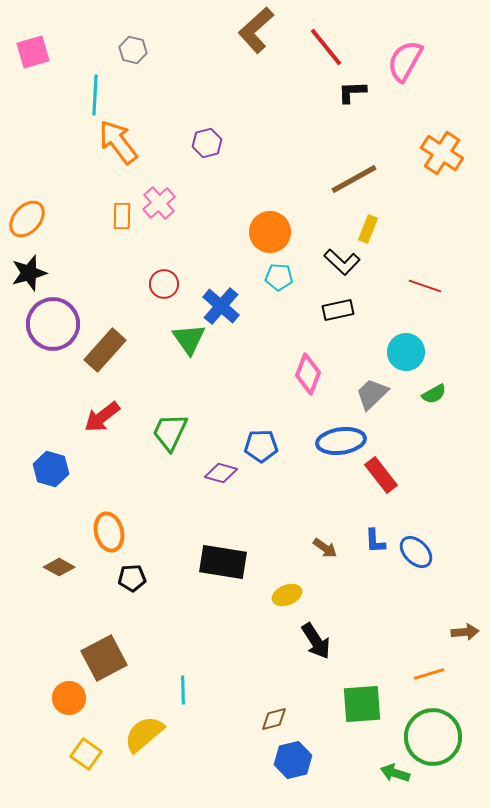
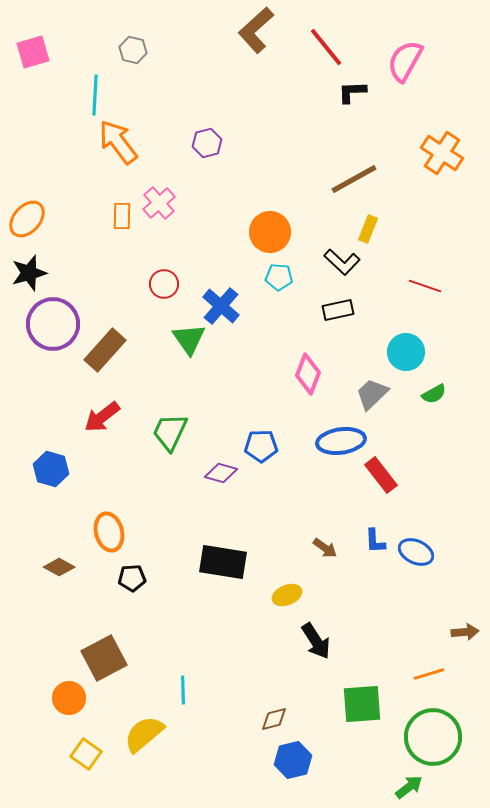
blue ellipse at (416, 552): rotated 20 degrees counterclockwise
green arrow at (395, 773): moved 14 px right, 14 px down; rotated 124 degrees clockwise
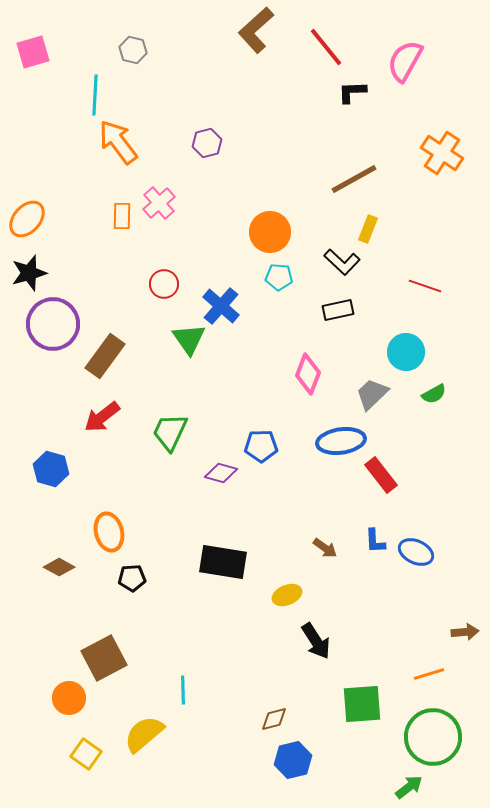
brown rectangle at (105, 350): moved 6 px down; rotated 6 degrees counterclockwise
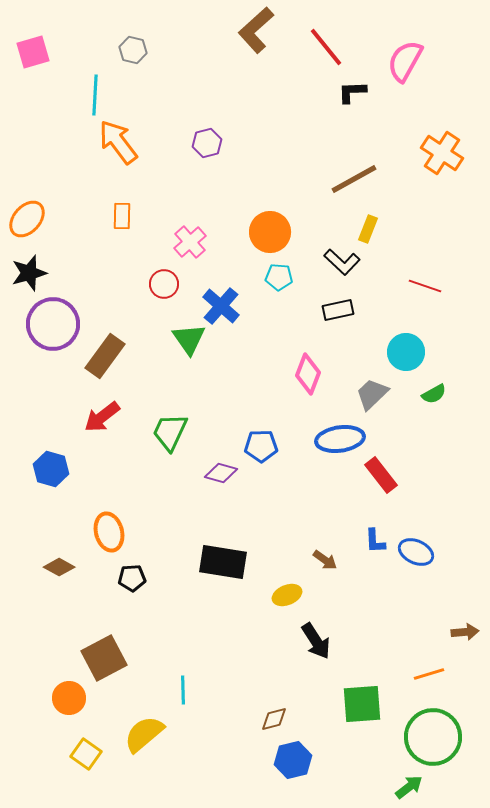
pink cross at (159, 203): moved 31 px right, 39 px down
blue ellipse at (341, 441): moved 1 px left, 2 px up
brown arrow at (325, 548): moved 12 px down
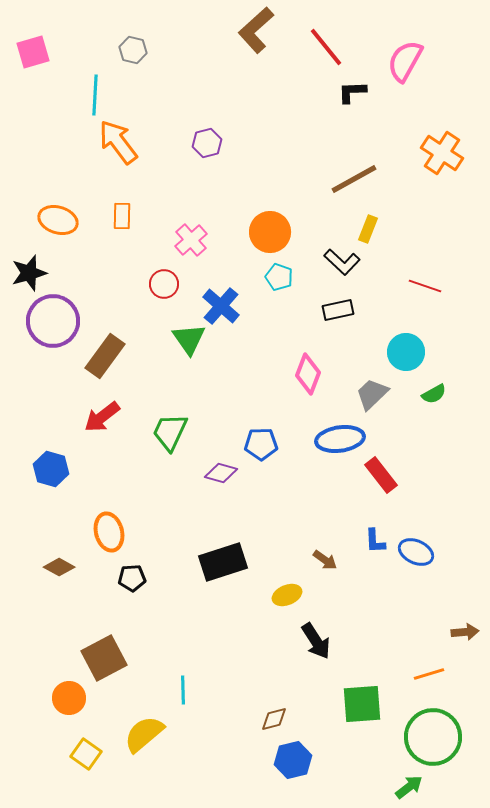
orange ellipse at (27, 219): moved 31 px right, 1 px down; rotated 66 degrees clockwise
pink cross at (190, 242): moved 1 px right, 2 px up
cyan pentagon at (279, 277): rotated 16 degrees clockwise
purple circle at (53, 324): moved 3 px up
blue pentagon at (261, 446): moved 2 px up
black rectangle at (223, 562): rotated 27 degrees counterclockwise
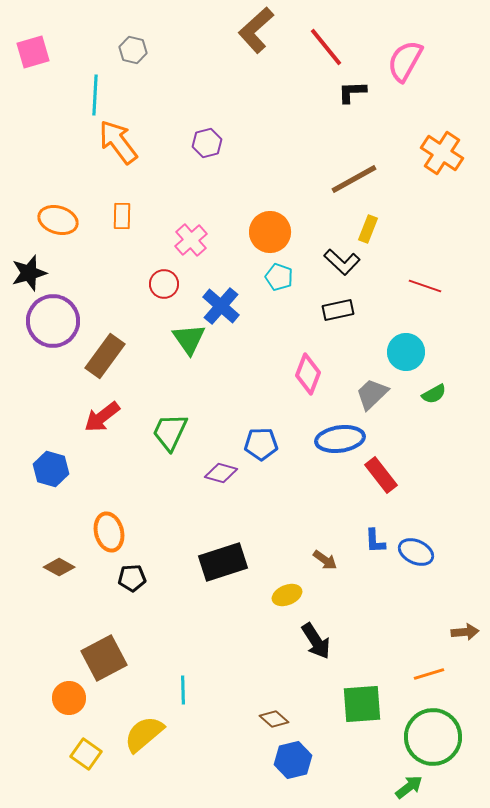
brown diamond at (274, 719): rotated 56 degrees clockwise
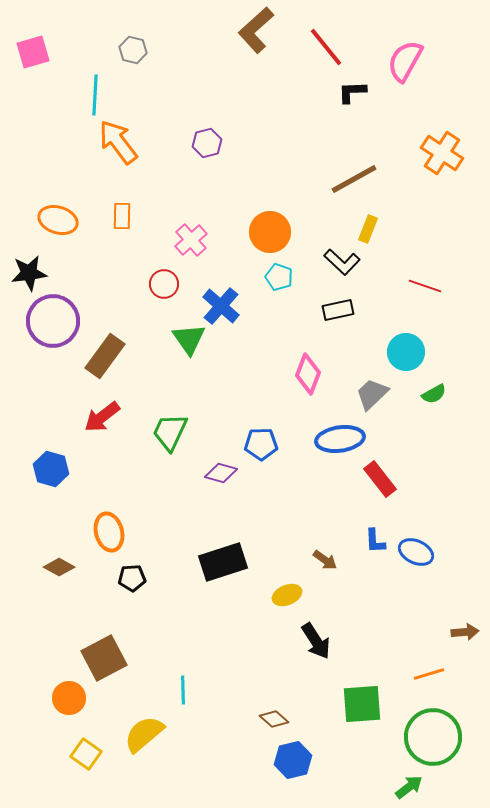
black star at (29, 273): rotated 9 degrees clockwise
red rectangle at (381, 475): moved 1 px left, 4 px down
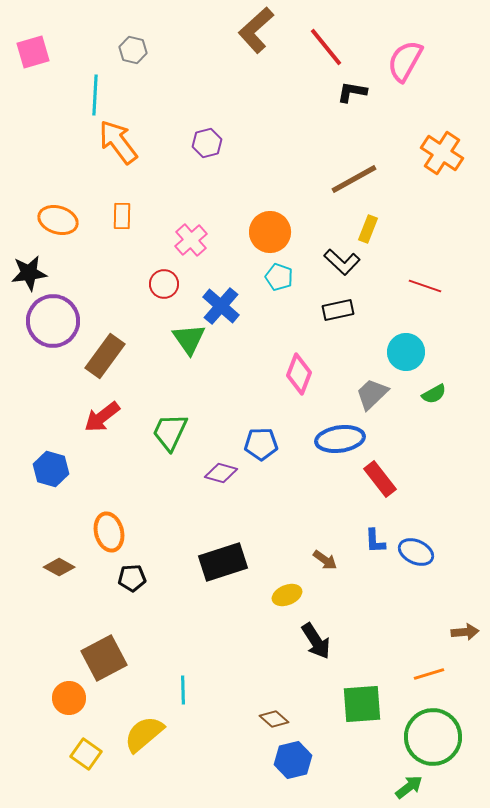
black L-shape at (352, 92): rotated 12 degrees clockwise
pink diamond at (308, 374): moved 9 px left
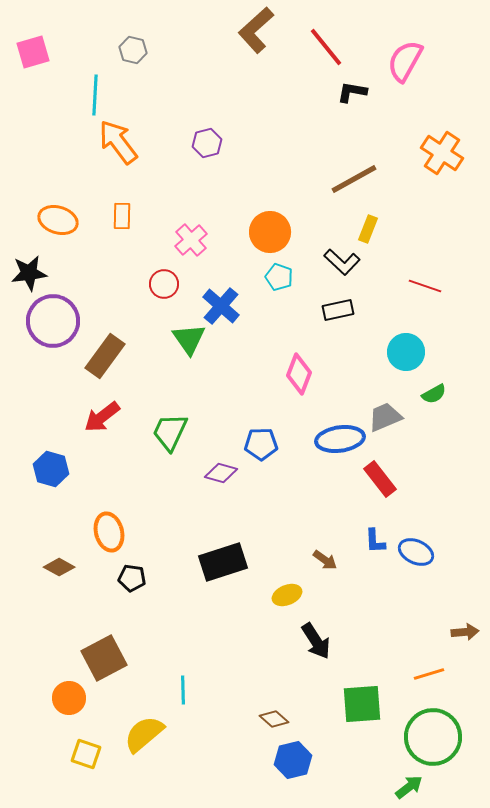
gray trapezoid at (372, 394): moved 13 px right, 23 px down; rotated 21 degrees clockwise
black pentagon at (132, 578): rotated 12 degrees clockwise
yellow square at (86, 754): rotated 16 degrees counterclockwise
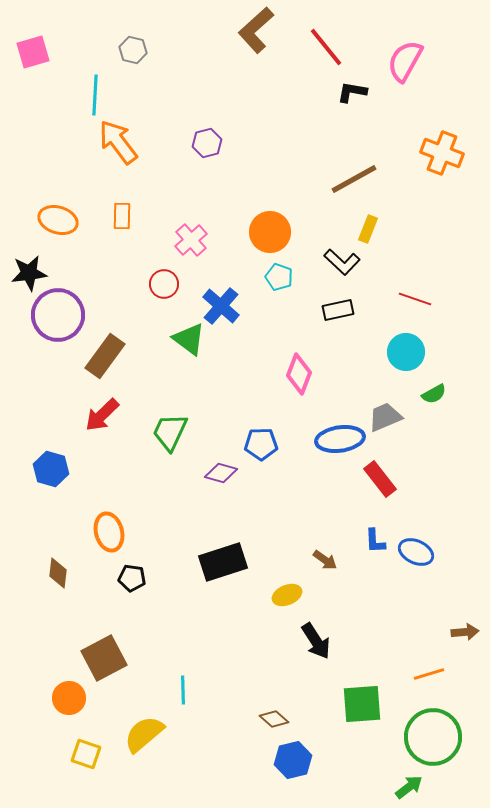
orange cross at (442, 153): rotated 12 degrees counterclockwise
red line at (425, 286): moved 10 px left, 13 px down
purple circle at (53, 321): moved 5 px right, 6 px up
green triangle at (189, 339): rotated 18 degrees counterclockwise
red arrow at (102, 417): moved 2 px up; rotated 6 degrees counterclockwise
brown diamond at (59, 567): moved 1 px left, 6 px down; rotated 68 degrees clockwise
